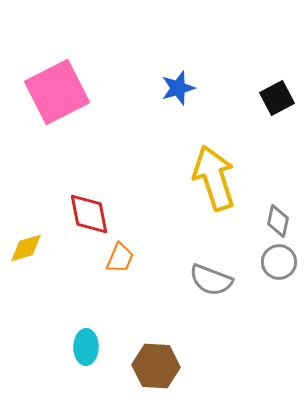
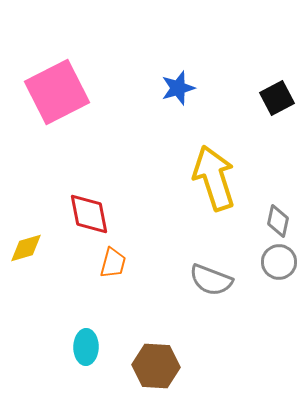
orange trapezoid: moved 7 px left, 5 px down; rotated 8 degrees counterclockwise
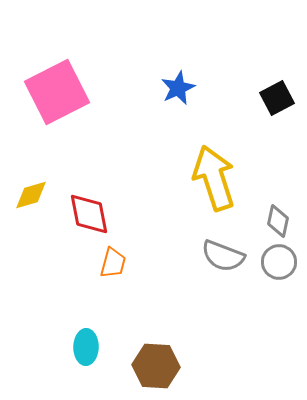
blue star: rotated 8 degrees counterclockwise
yellow diamond: moved 5 px right, 53 px up
gray semicircle: moved 12 px right, 24 px up
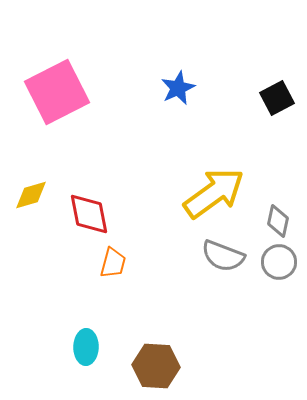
yellow arrow: moved 15 px down; rotated 72 degrees clockwise
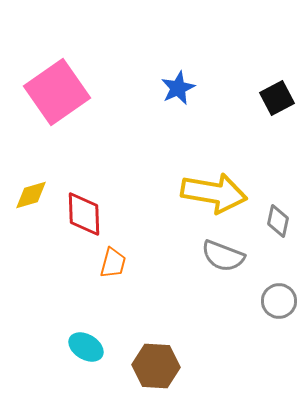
pink square: rotated 8 degrees counterclockwise
yellow arrow: rotated 46 degrees clockwise
red diamond: moved 5 px left; rotated 9 degrees clockwise
gray circle: moved 39 px down
cyan ellipse: rotated 60 degrees counterclockwise
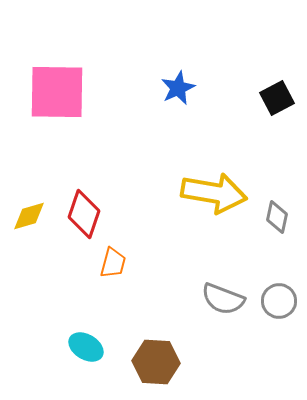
pink square: rotated 36 degrees clockwise
yellow diamond: moved 2 px left, 21 px down
red diamond: rotated 21 degrees clockwise
gray diamond: moved 1 px left, 4 px up
gray semicircle: moved 43 px down
brown hexagon: moved 4 px up
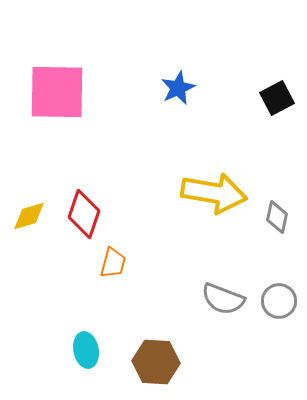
cyan ellipse: moved 3 px down; rotated 48 degrees clockwise
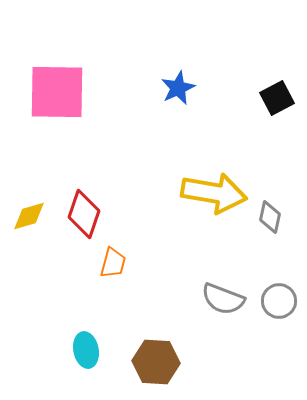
gray diamond: moved 7 px left
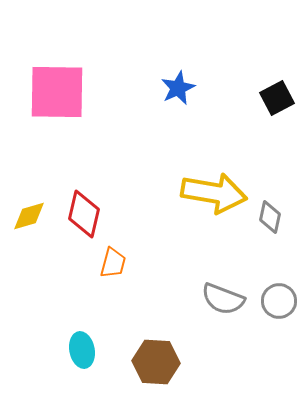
red diamond: rotated 6 degrees counterclockwise
cyan ellipse: moved 4 px left
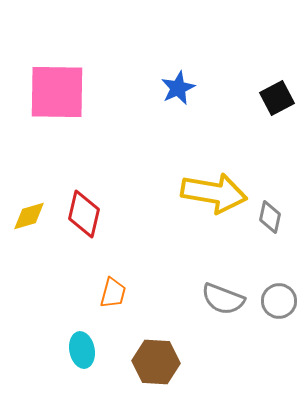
orange trapezoid: moved 30 px down
